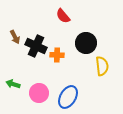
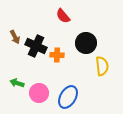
green arrow: moved 4 px right, 1 px up
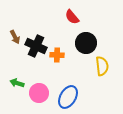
red semicircle: moved 9 px right, 1 px down
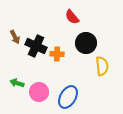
orange cross: moved 1 px up
pink circle: moved 1 px up
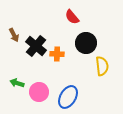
brown arrow: moved 1 px left, 2 px up
black cross: rotated 15 degrees clockwise
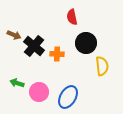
red semicircle: rotated 28 degrees clockwise
brown arrow: rotated 40 degrees counterclockwise
black cross: moved 2 px left
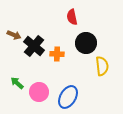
green arrow: rotated 24 degrees clockwise
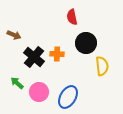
black cross: moved 11 px down
